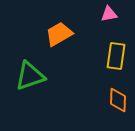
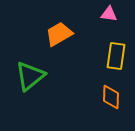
pink triangle: rotated 18 degrees clockwise
green triangle: rotated 20 degrees counterclockwise
orange diamond: moved 7 px left, 3 px up
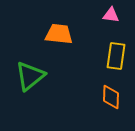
pink triangle: moved 2 px right, 1 px down
orange trapezoid: rotated 36 degrees clockwise
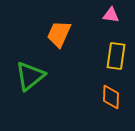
orange trapezoid: rotated 72 degrees counterclockwise
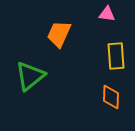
pink triangle: moved 4 px left, 1 px up
yellow rectangle: rotated 12 degrees counterclockwise
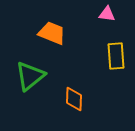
orange trapezoid: moved 7 px left, 1 px up; rotated 88 degrees clockwise
orange diamond: moved 37 px left, 2 px down
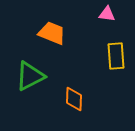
green triangle: rotated 12 degrees clockwise
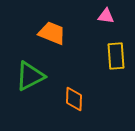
pink triangle: moved 1 px left, 2 px down
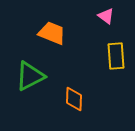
pink triangle: rotated 30 degrees clockwise
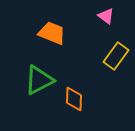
yellow rectangle: rotated 40 degrees clockwise
green triangle: moved 9 px right, 4 px down
